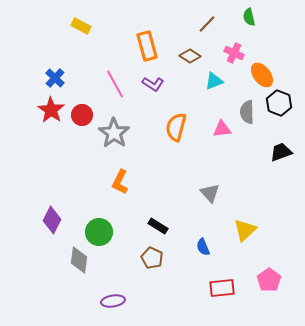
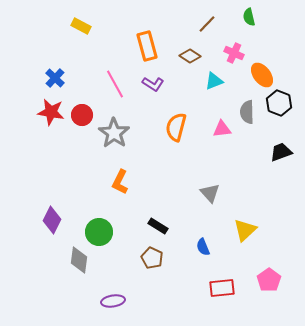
red star: moved 2 px down; rotated 24 degrees counterclockwise
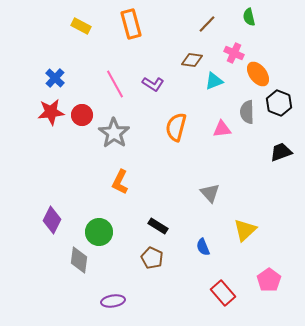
orange rectangle: moved 16 px left, 22 px up
brown diamond: moved 2 px right, 4 px down; rotated 25 degrees counterclockwise
orange ellipse: moved 4 px left, 1 px up
red star: rotated 16 degrees counterclockwise
red rectangle: moved 1 px right, 5 px down; rotated 55 degrees clockwise
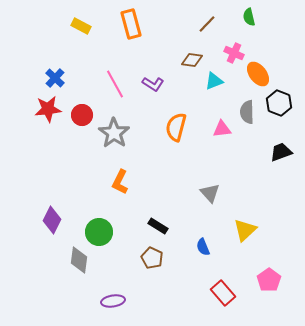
red star: moved 3 px left, 3 px up
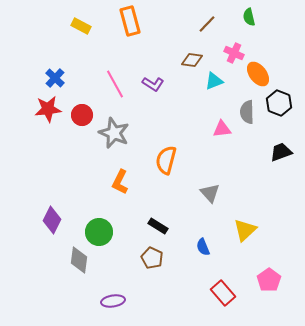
orange rectangle: moved 1 px left, 3 px up
orange semicircle: moved 10 px left, 33 px down
gray star: rotated 12 degrees counterclockwise
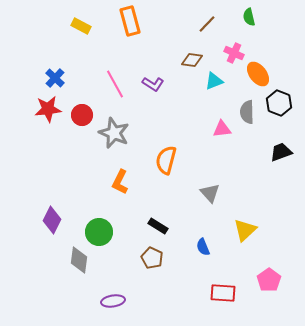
red rectangle: rotated 45 degrees counterclockwise
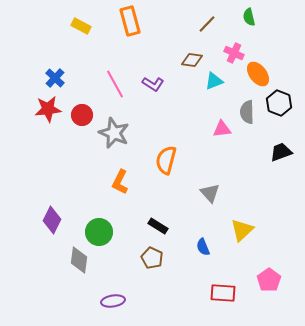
yellow triangle: moved 3 px left
